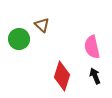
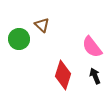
pink semicircle: rotated 25 degrees counterclockwise
red diamond: moved 1 px right, 1 px up
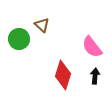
black arrow: rotated 28 degrees clockwise
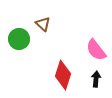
brown triangle: moved 1 px right, 1 px up
pink semicircle: moved 4 px right, 3 px down
black arrow: moved 1 px right, 3 px down
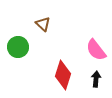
green circle: moved 1 px left, 8 px down
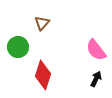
brown triangle: moved 1 px left, 1 px up; rotated 28 degrees clockwise
red diamond: moved 20 px left
black arrow: rotated 21 degrees clockwise
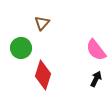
green circle: moved 3 px right, 1 px down
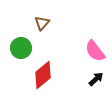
pink semicircle: moved 1 px left, 1 px down
red diamond: rotated 32 degrees clockwise
black arrow: rotated 21 degrees clockwise
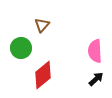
brown triangle: moved 2 px down
pink semicircle: rotated 35 degrees clockwise
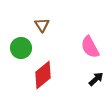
brown triangle: rotated 14 degrees counterclockwise
pink semicircle: moved 5 px left, 4 px up; rotated 25 degrees counterclockwise
